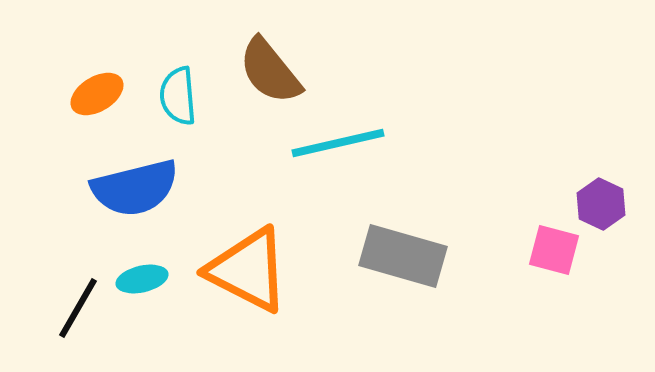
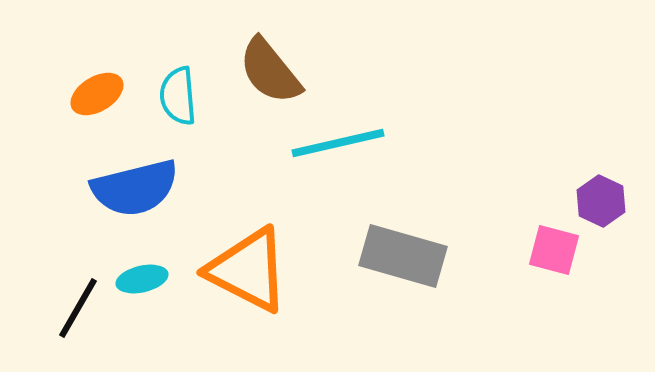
purple hexagon: moved 3 px up
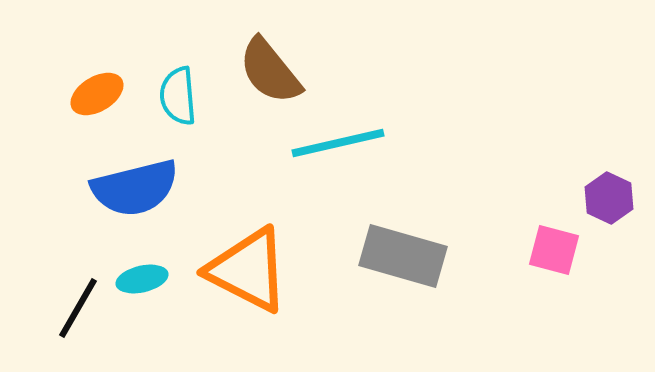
purple hexagon: moved 8 px right, 3 px up
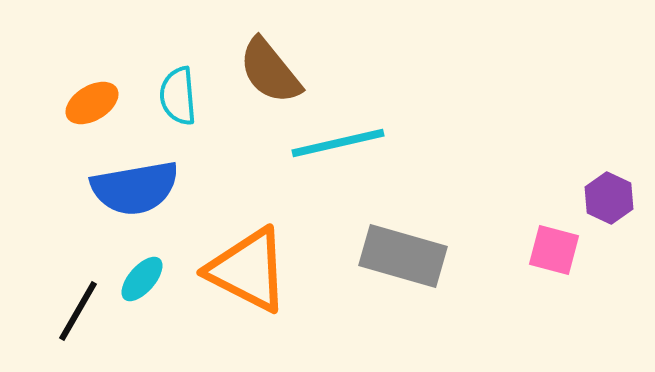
orange ellipse: moved 5 px left, 9 px down
blue semicircle: rotated 4 degrees clockwise
cyan ellipse: rotated 36 degrees counterclockwise
black line: moved 3 px down
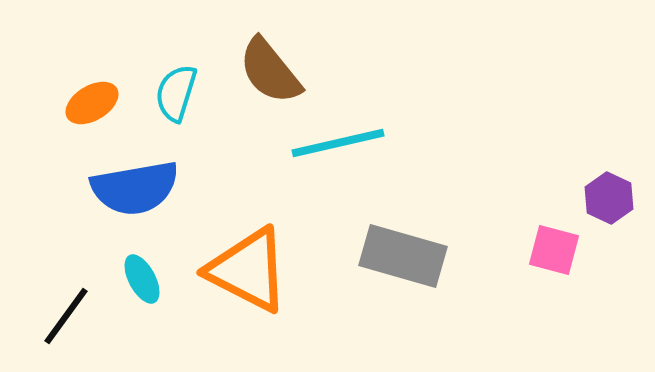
cyan semicircle: moved 2 px left, 3 px up; rotated 22 degrees clockwise
cyan ellipse: rotated 69 degrees counterclockwise
black line: moved 12 px left, 5 px down; rotated 6 degrees clockwise
